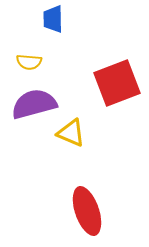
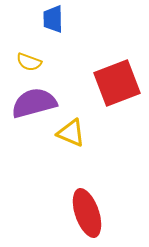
yellow semicircle: rotated 15 degrees clockwise
purple semicircle: moved 1 px up
red ellipse: moved 2 px down
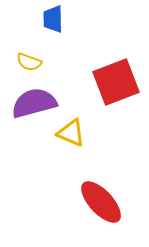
red square: moved 1 px left, 1 px up
red ellipse: moved 14 px right, 11 px up; rotated 24 degrees counterclockwise
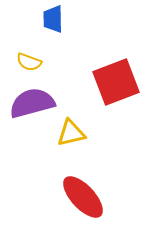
purple semicircle: moved 2 px left
yellow triangle: rotated 36 degrees counterclockwise
red ellipse: moved 18 px left, 5 px up
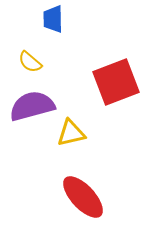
yellow semicircle: moved 1 px right; rotated 20 degrees clockwise
purple semicircle: moved 3 px down
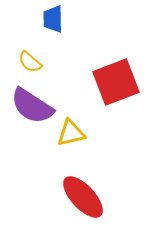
purple semicircle: rotated 132 degrees counterclockwise
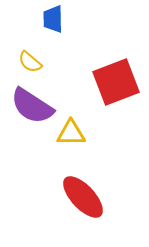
yellow triangle: rotated 12 degrees clockwise
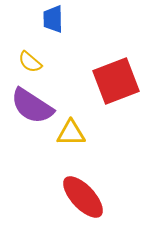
red square: moved 1 px up
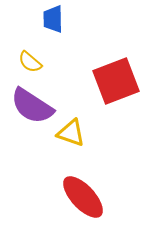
yellow triangle: rotated 20 degrees clockwise
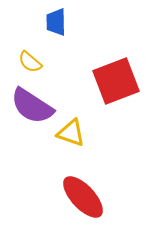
blue trapezoid: moved 3 px right, 3 px down
